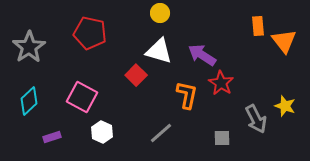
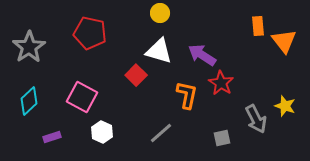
gray square: rotated 12 degrees counterclockwise
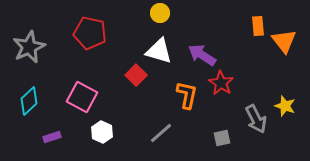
gray star: rotated 8 degrees clockwise
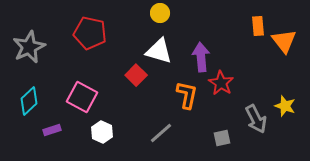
purple arrow: moved 1 px left, 2 px down; rotated 52 degrees clockwise
purple rectangle: moved 7 px up
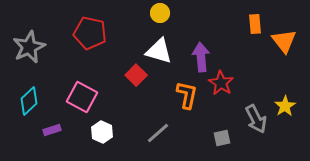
orange rectangle: moved 3 px left, 2 px up
yellow star: rotated 20 degrees clockwise
gray line: moved 3 px left
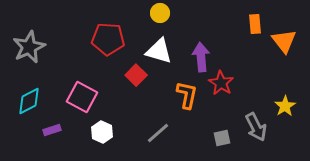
red pentagon: moved 18 px right, 6 px down; rotated 8 degrees counterclockwise
cyan diamond: rotated 16 degrees clockwise
gray arrow: moved 8 px down
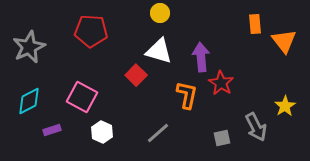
red pentagon: moved 17 px left, 8 px up
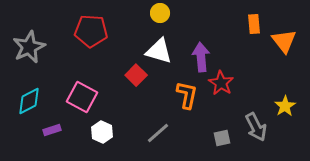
orange rectangle: moved 1 px left
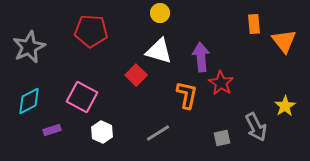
gray line: rotated 10 degrees clockwise
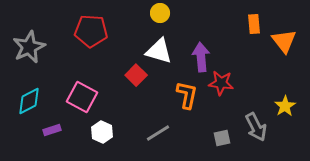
red star: rotated 25 degrees counterclockwise
